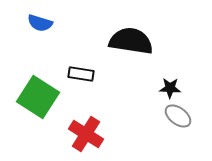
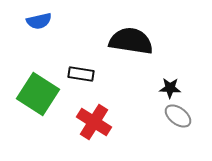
blue semicircle: moved 1 px left, 2 px up; rotated 30 degrees counterclockwise
green square: moved 3 px up
red cross: moved 8 px right, 12 px up
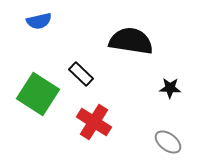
black rectangle: rotated 35 degrees clockwise
gray ellipse: moved 10 px left, 26 px down
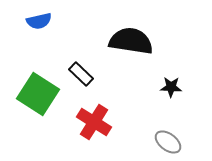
black star: moved 1 px right, 1 px up
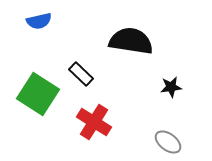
black star: rotated 10 degrees counterclockwise
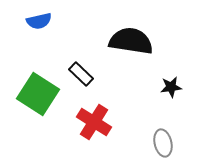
gray ellipse: moved 5 px left, 1 px down; rotated 40 degrees clockwise
